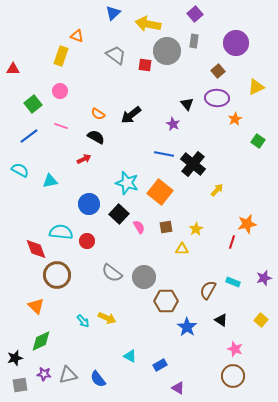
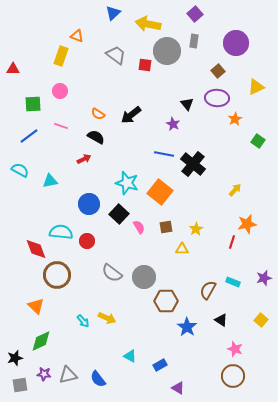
green square at (33, 104): rotated 36 degrees clockwise
yellow arrow at (217, 190): moved 18 px right
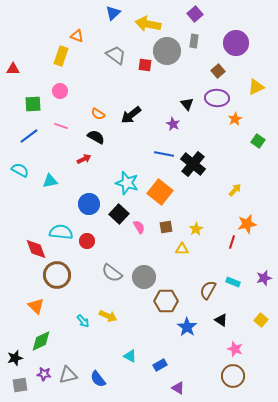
yellow arrow at (107, 318): moved 1 px right, 2 px up
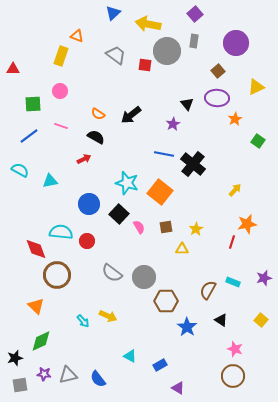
purple star at (173, 124): rotated 16 degrees clockwise
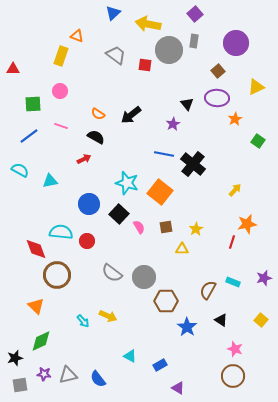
gray circle at (167, 51): moved 2 px right, 1 px up
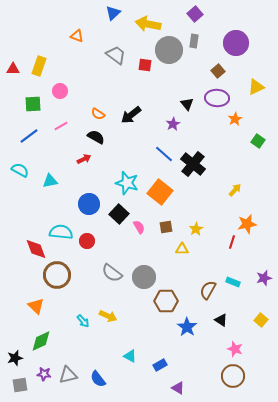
yellow rectangle at (61, 56): moved 22 px left, 10 px down
pink line at (61, 126): rotated 48 degrees counterclockwise
blue line at (164, 154): rotated 30 degrees clockwise
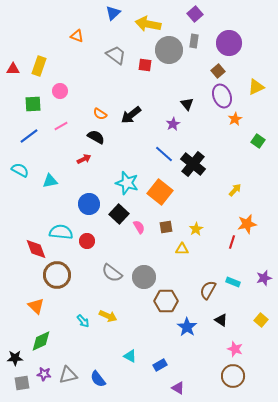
purple circle at (236, 43): moved 7 px left
purple ellipse at (217, 98): moved 5 px right, 2 px up; rotated 65 degrees clockwise
orange semicircle at (98, 114): moved 2 px right
black star at (15, 358): rotated 14 degrees clockwise
gray square at (20, 385): moved 2 px right, 2 px up
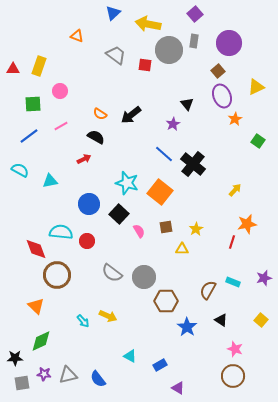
pink semicircle at (139, 227): moved 4 px down
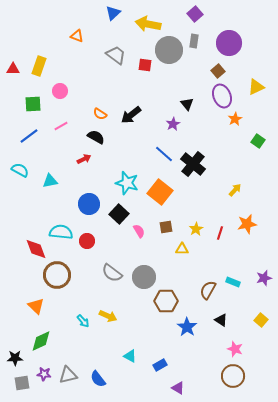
red line at (232, 242): moved 12 px left, 9 px up
